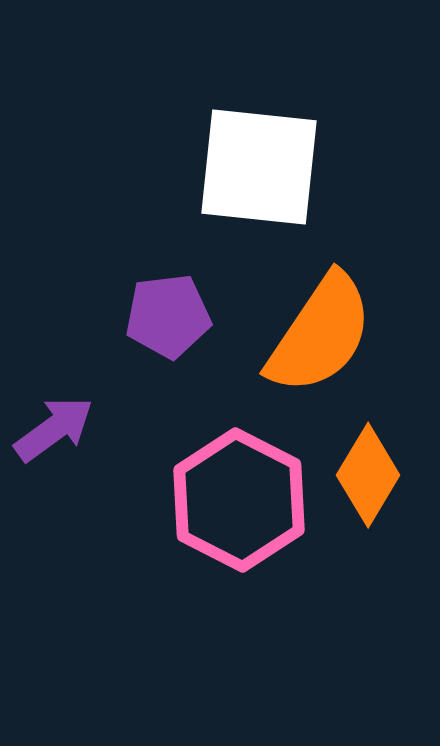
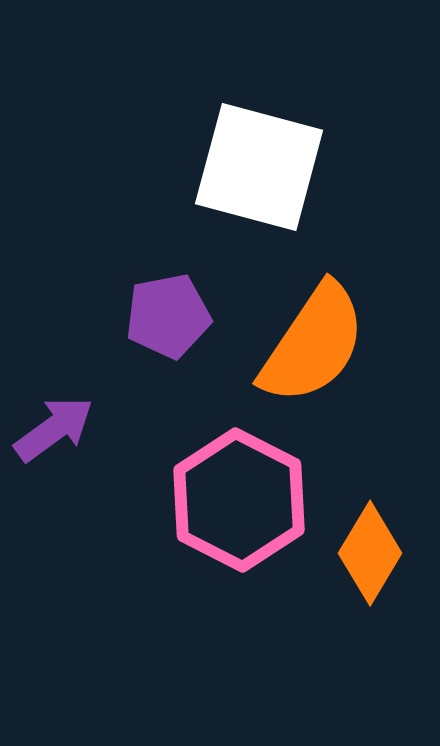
white square: rotated 9 degrees clockwise
purple pentagon: rotated 4 degrees counterclockwise
orange semicircle: moved 7 px left, 10 px down
orange diamond: moved 2 px right, 78 px down
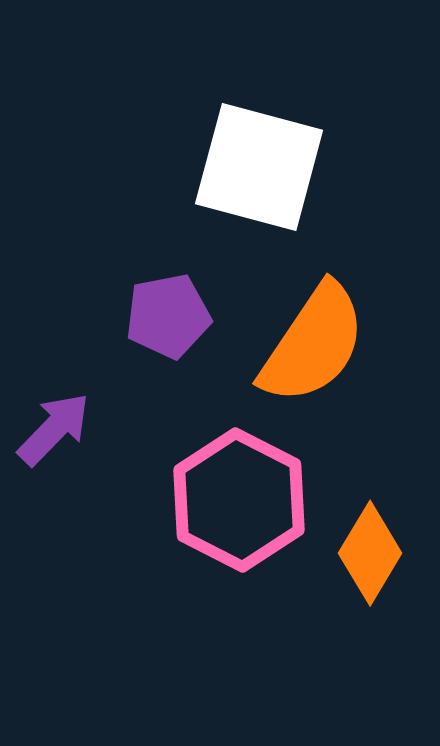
purple arrow: rotated 10 degrees counterclockwise
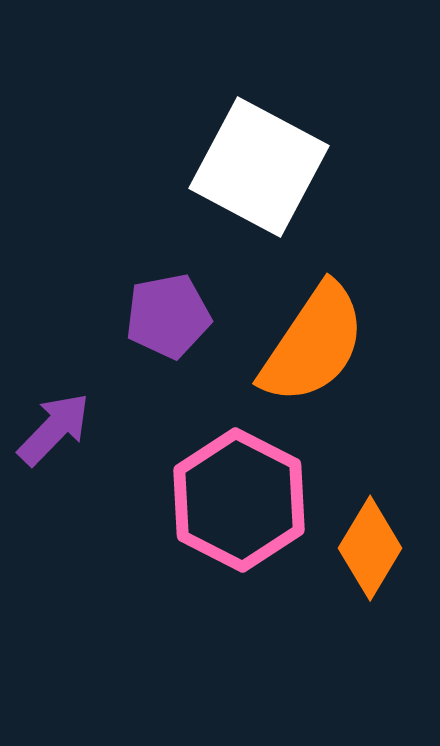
white square: rotated 13 degrees clockwise
orange diamond: moved 5 px up
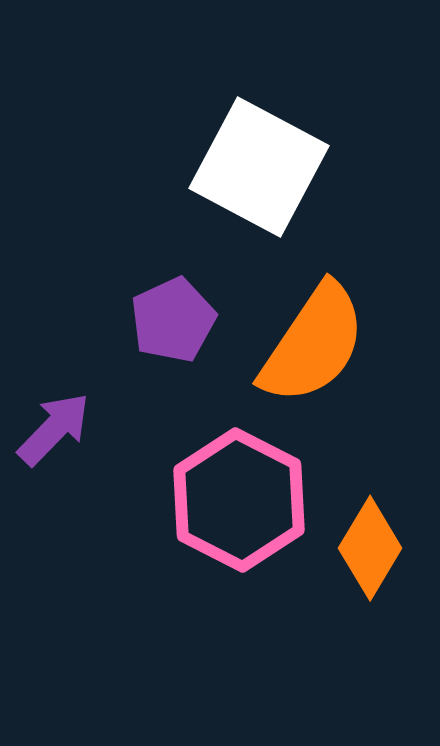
purple pentagon: moved 5 px right, 4 px down; rotated 14 degrees counterclockwise
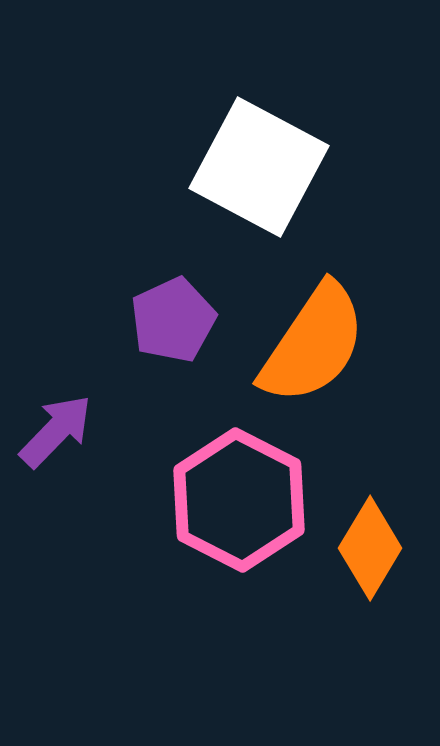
purple arrow: moved 2 px right, 2 px down
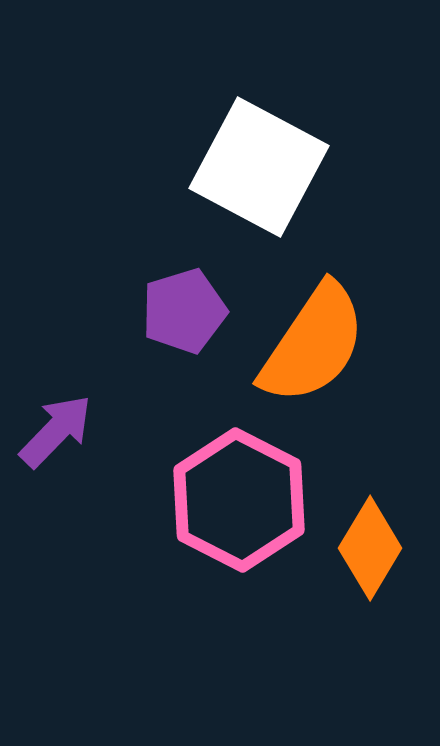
purple pentagon: moved 11 px right, 9 px up; rotated 8 degrees clockwise
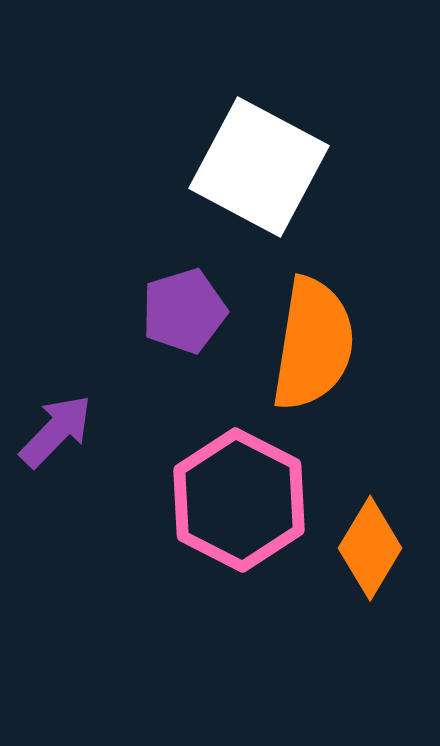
orange semicircle: rotated 25 degrees counterclockwise
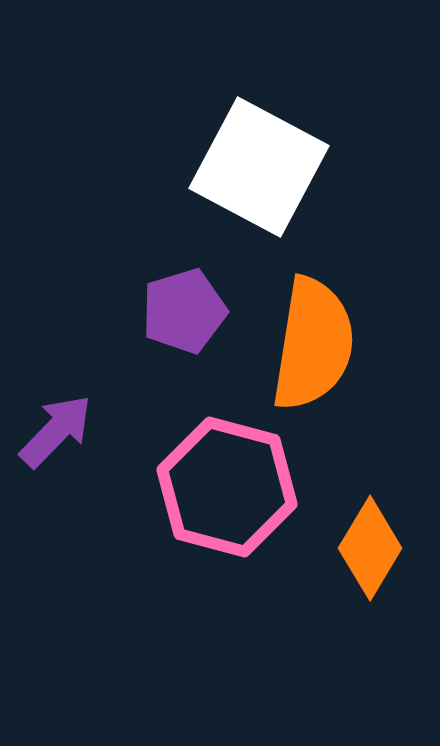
pink hexagon: moved 12 px left, 13 px up; rotated 12 degrees counterclockwise
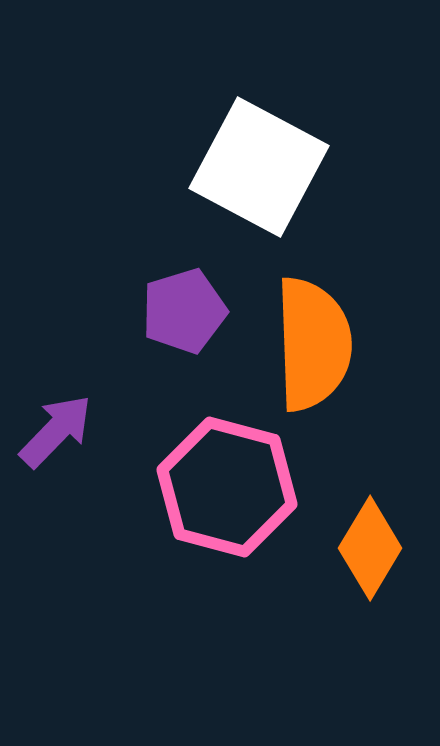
orange semicircle: rotated 11 degrees counterclockwise
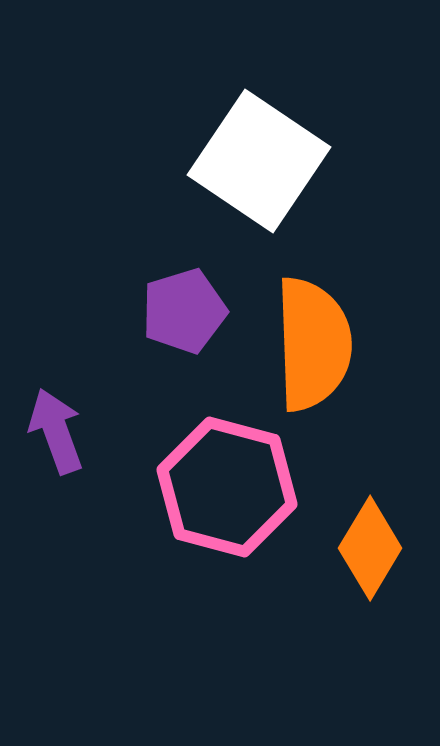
white square: moved 6 px up; rotated 6 degrees clockwise
purple arrow: rotated 64 degrees counterclockwise
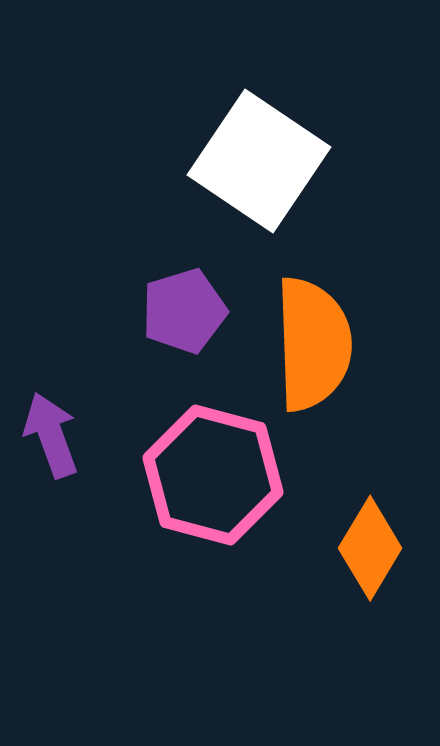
purple arrow: moved 5 px left, 4 px down
pink hexagon: moved 14 px left, 12 px up
